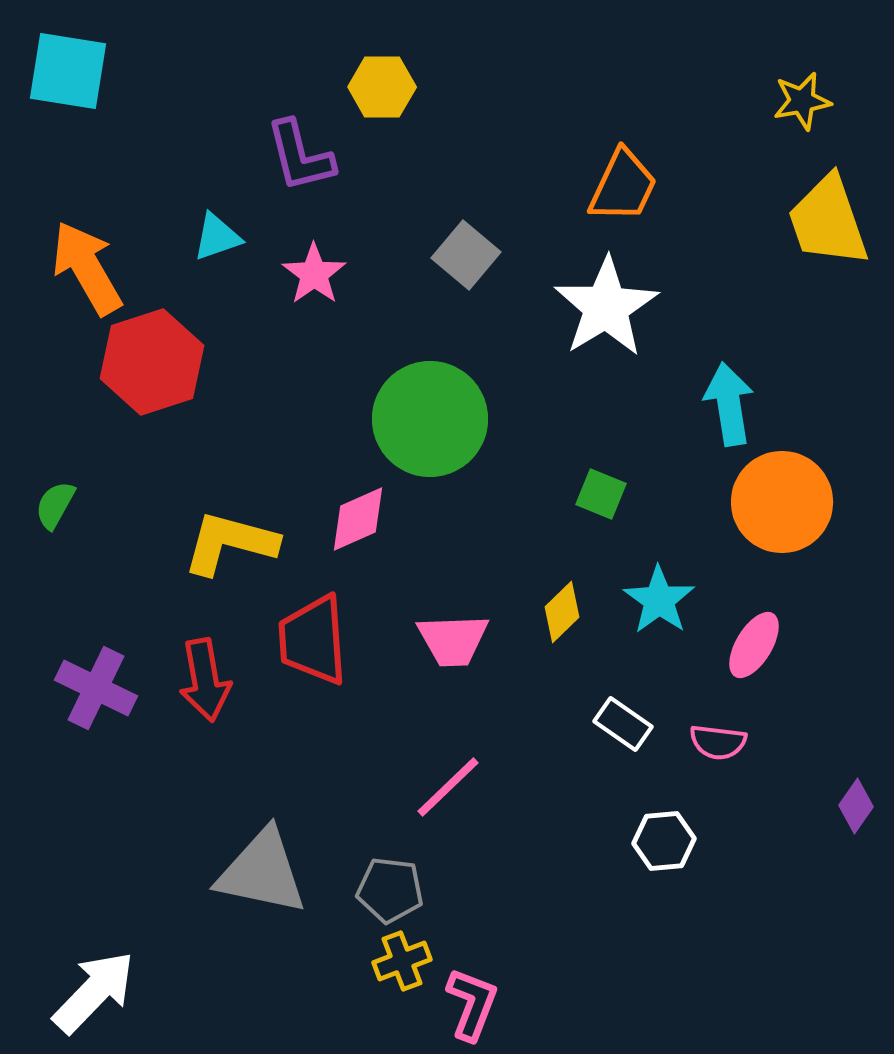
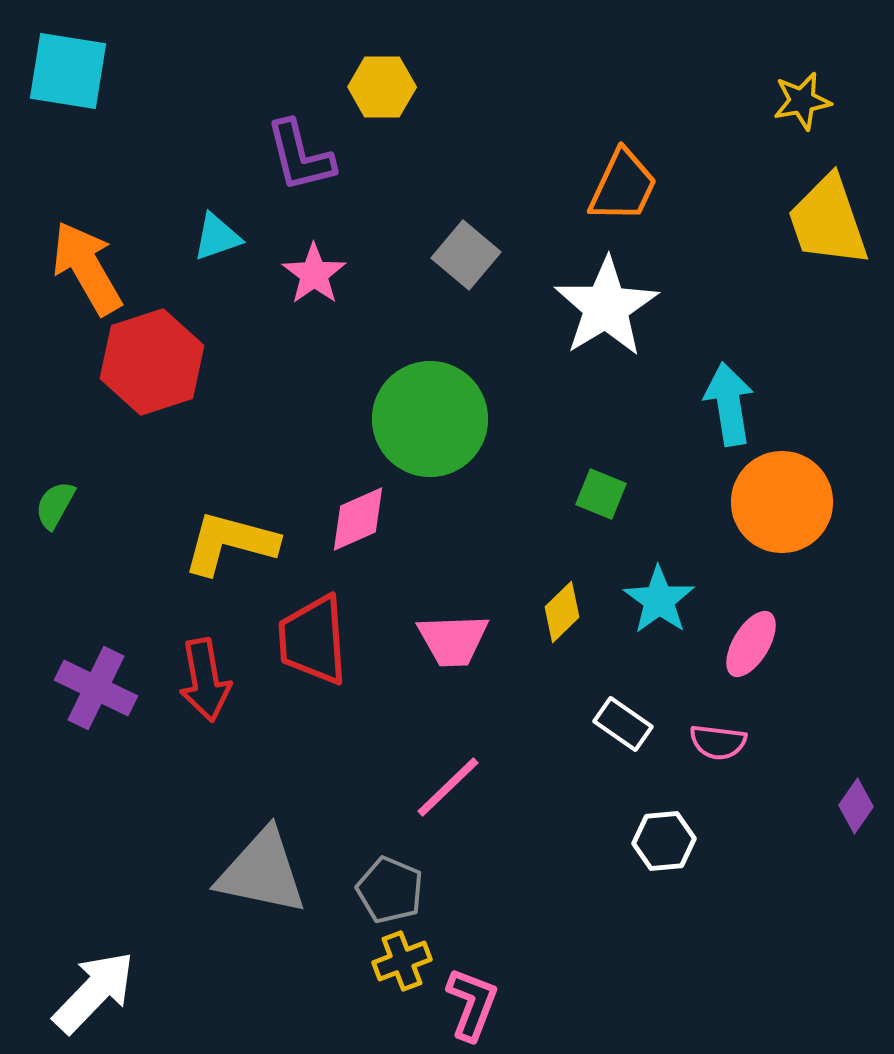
pink ellipse: moved 3 px left, 1 px up
gray pentagon: rotated 16 degrees clockwise
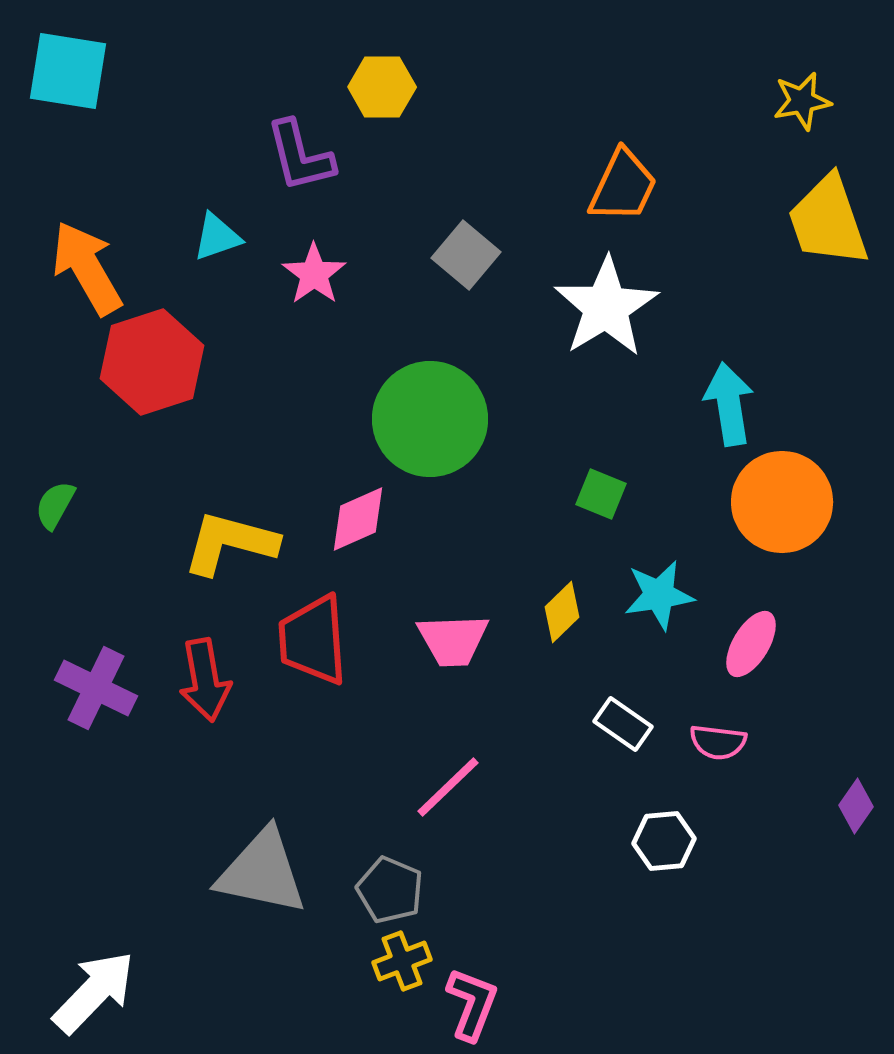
cyan star: moved 5 px up; rotated 28 degrees clockwise
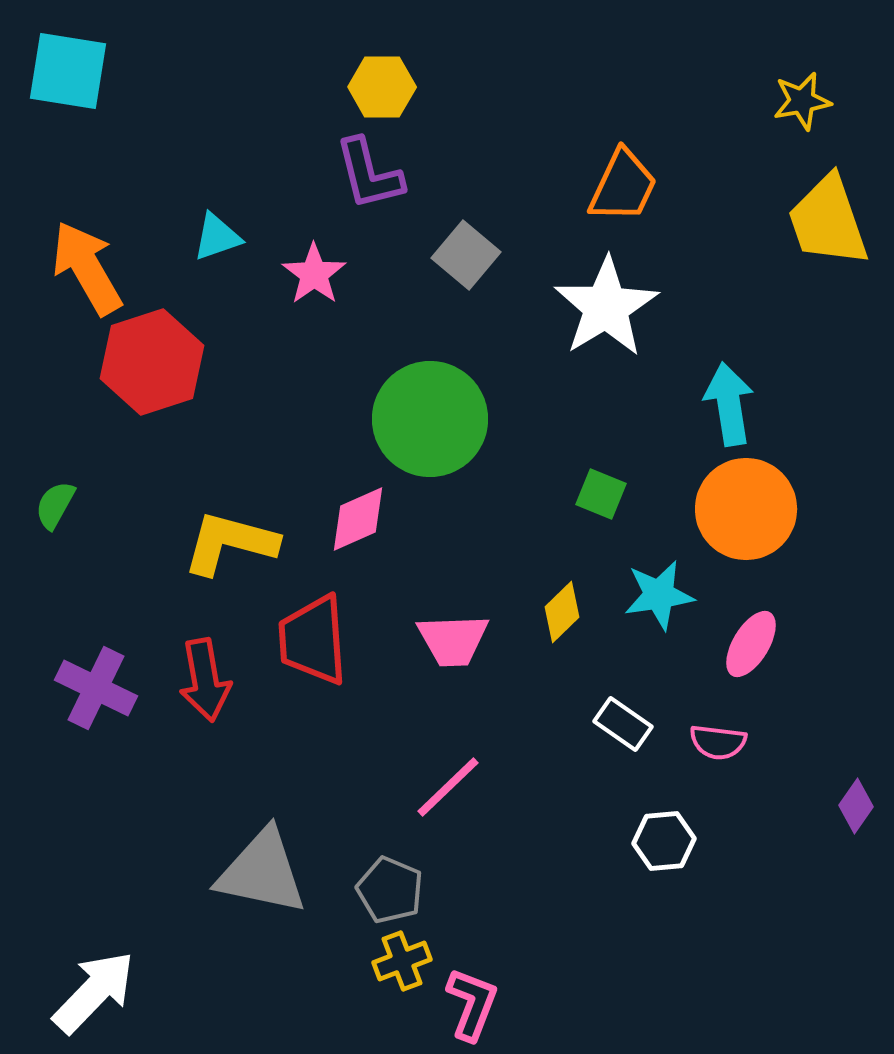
purple L-shape: moved 69 px right, 18 px down
orange circle: moved 36 px left, 7 px down
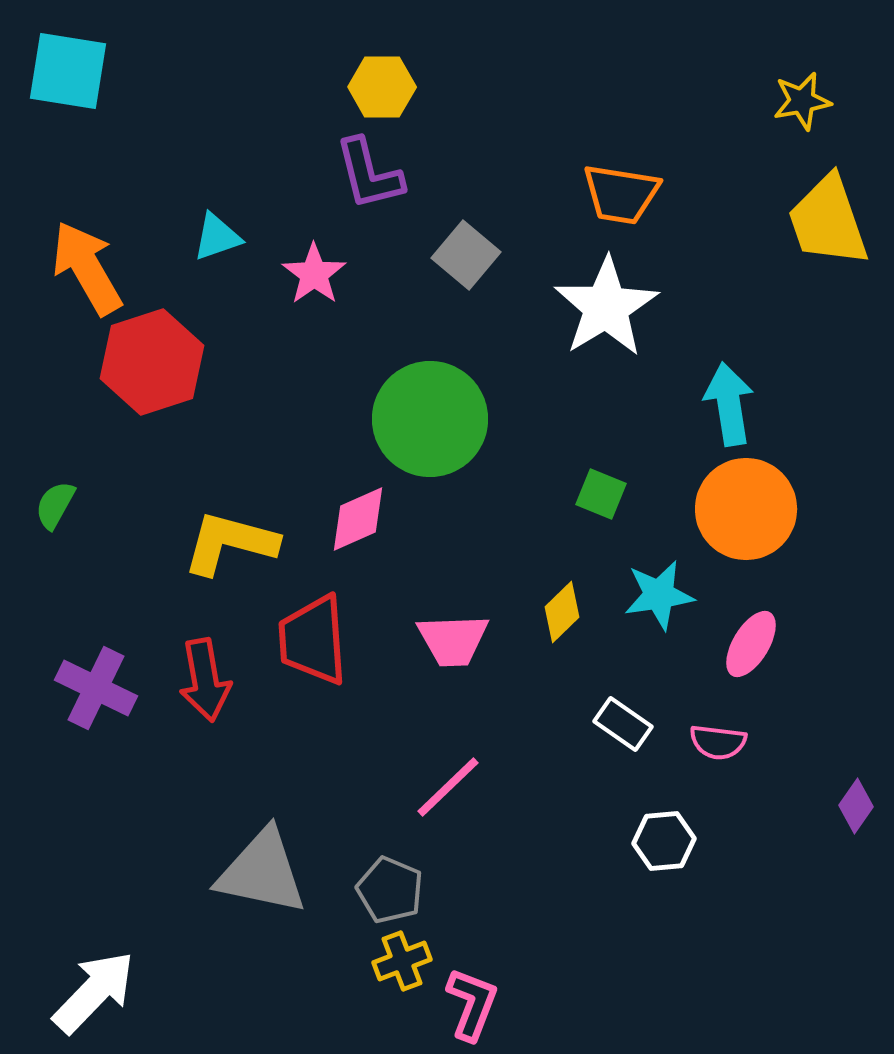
orange trapezoid: moved 2 px left, 8 px down; rotated 74 degrees clockwise
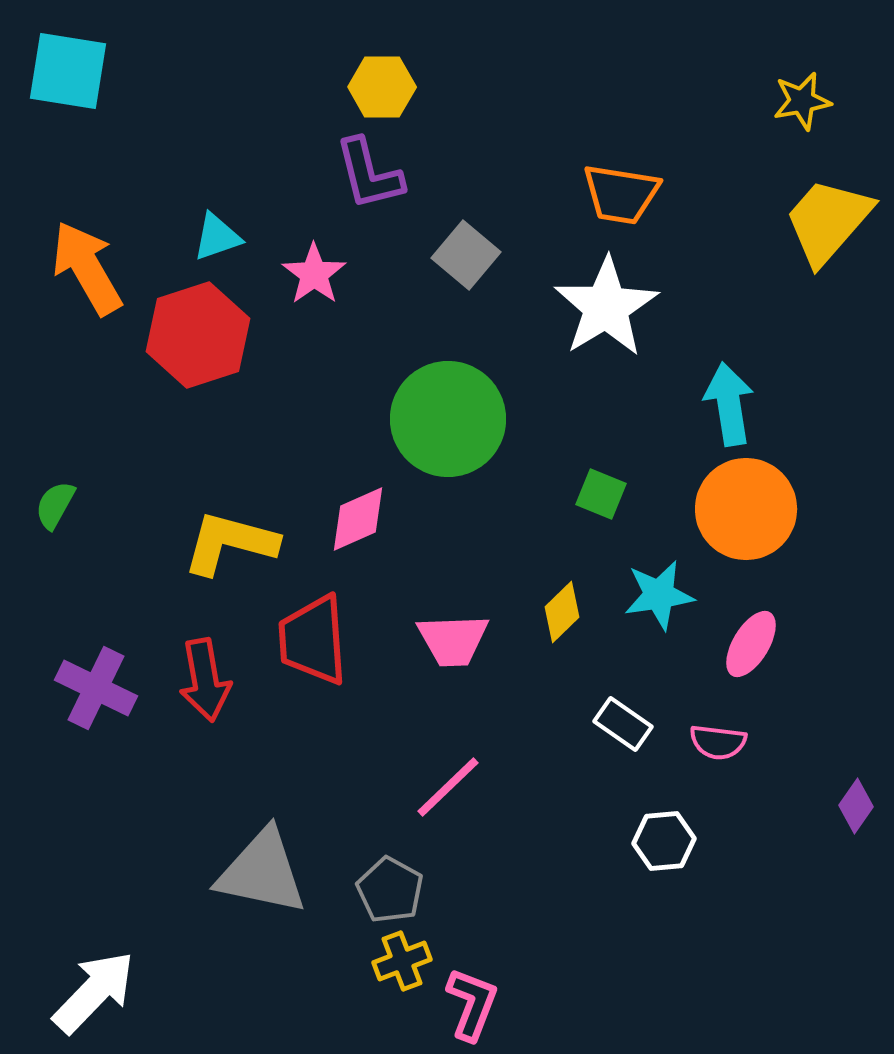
yellow trapezoid: rotated 60 degrees clockwise
red hexagon: moved 46 px right, 27 px up
green circle: moved 18 px right
gray pentagon: rotated 6 degrees clockwise
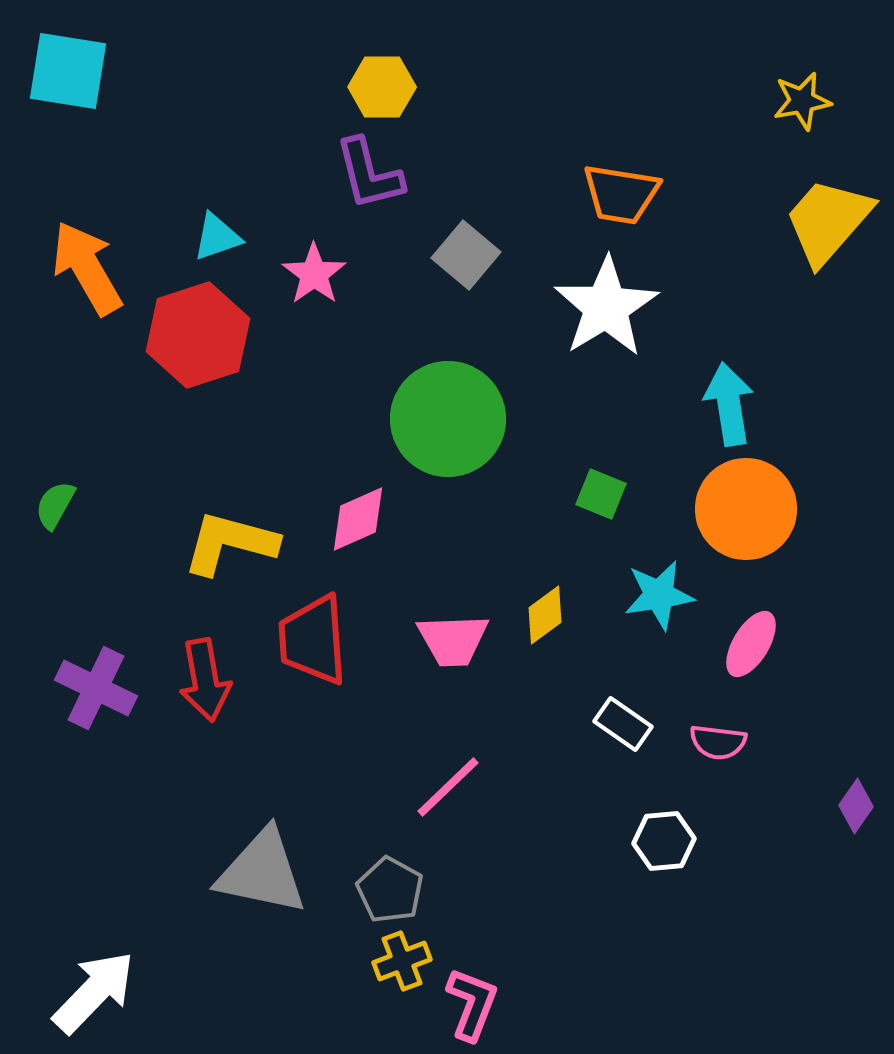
yellow diamond: moved 17 px left, 3 px down; rotated 8 degrees clockwise
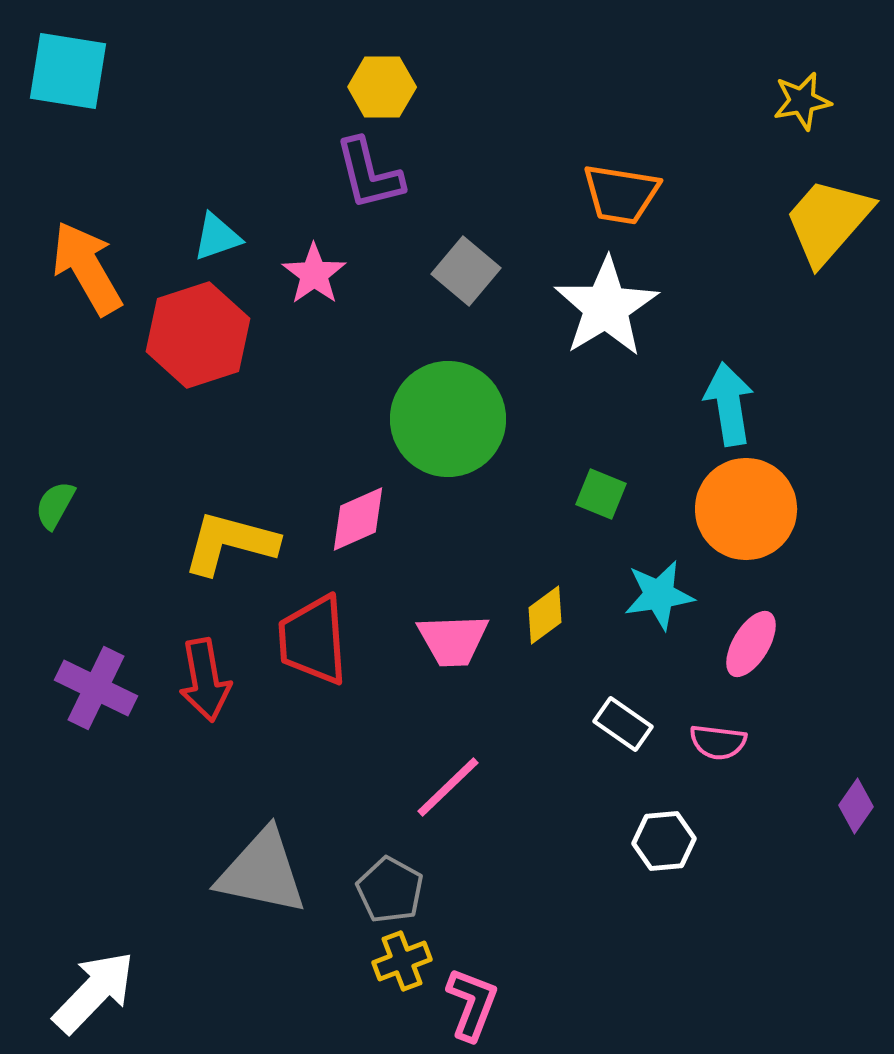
gray square: moved 16 px down
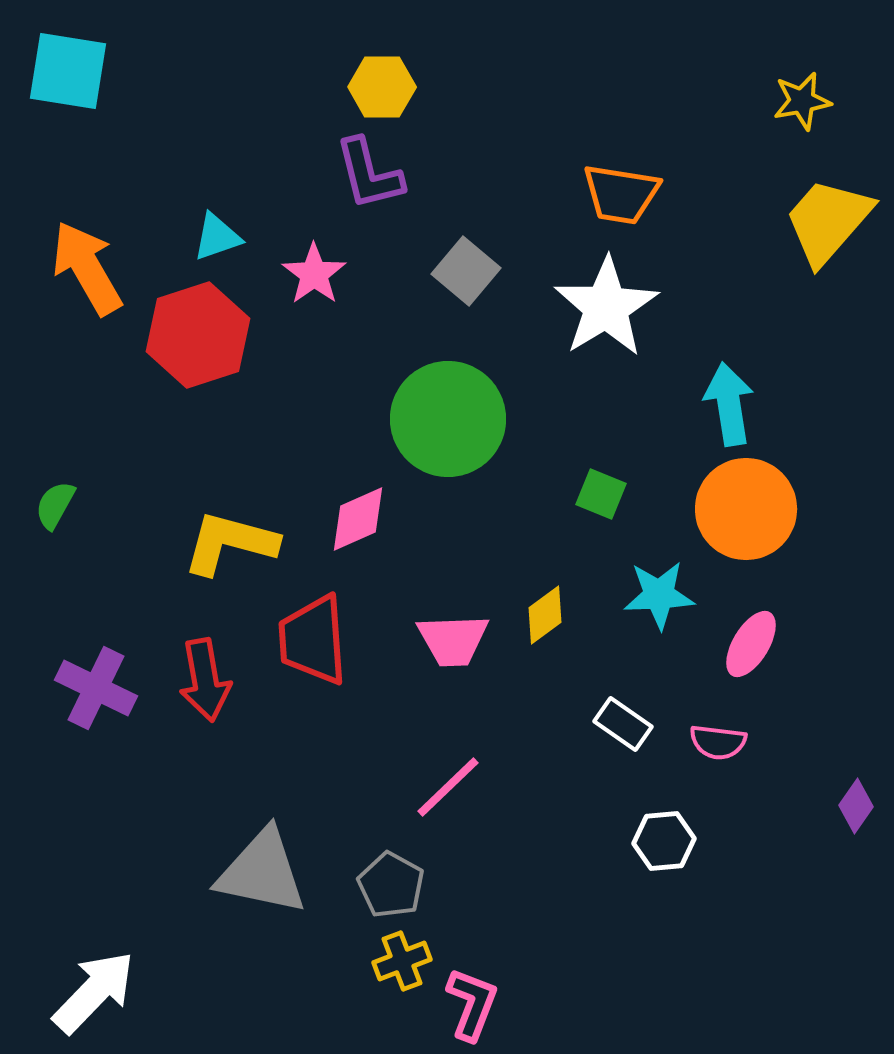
cyan star: rotated 6 degrees clockwise
gray pentagon: moved 1 px right, 5 px up
